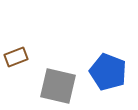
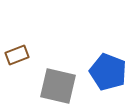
brown rectangle: moved 1 px right, 2 px up
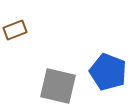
brown rectangle: moved 2 px left, 25 px up
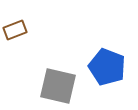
blue pentagon: moved 1 px left, 5 px up
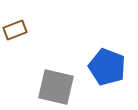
gray square: moved 2 px left, 1 px down
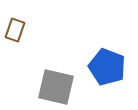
brown rectangle: rotated 50 degrees counterclockwise
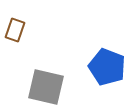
gray square: moved 10 px left
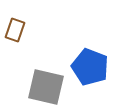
blue pentagon: moved 17 px left
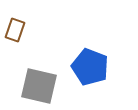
gray square: moved 7 px left, 1 px up
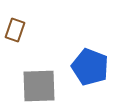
gray square: rotated 15 degrees counterclockwise
